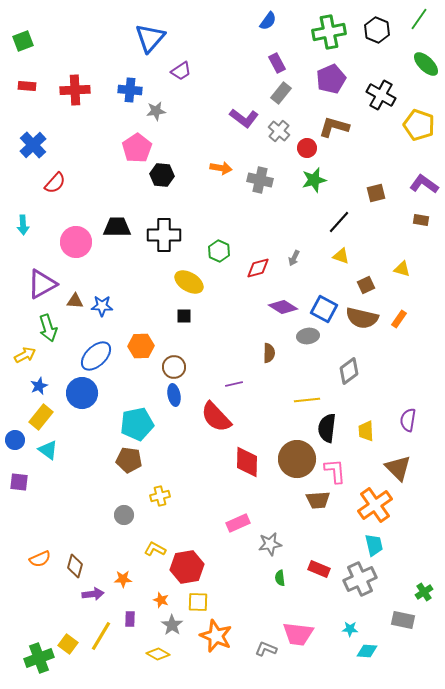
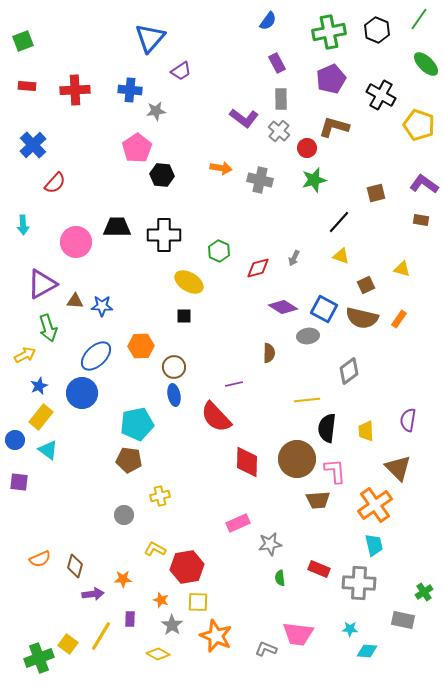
gray rectangle at (281, 93): moved 6 px down; rotated 40 degrees counterclockwise
gray cross at (360, 579): moved 1 px left, 4 px down; rotated 28 degrees clockwise
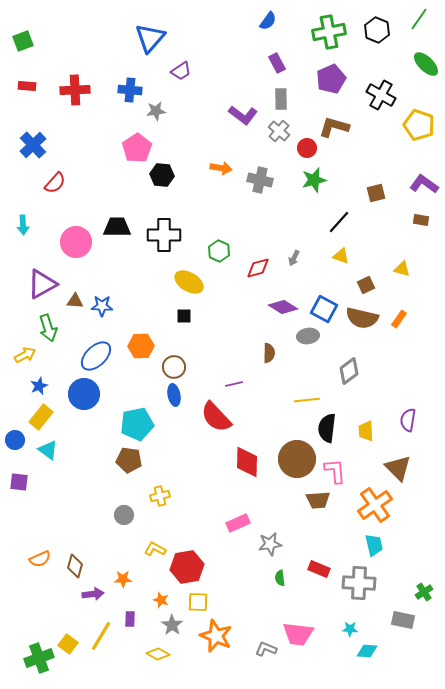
purple L-shape at (244, 118): moved 1 px left, 3 px up
blue circle at (82, 393): moved 2 px right, 1 px down
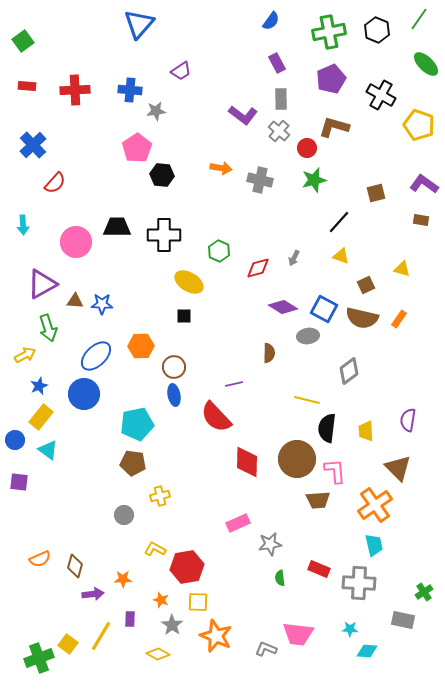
blue semicircle at (268, 21): moved 3 px right
blue triangle at (150, 38): moved 11 px left, 14 px up
green square at (23, 41): rotated 15 degrees counterclockwise
blue star at (102, 306): moved 2 px up
yellow line at (307, 400): rotated 20 degrees clockwise
brown pentagon at (129, 460): moved 4 px right, 3 px down
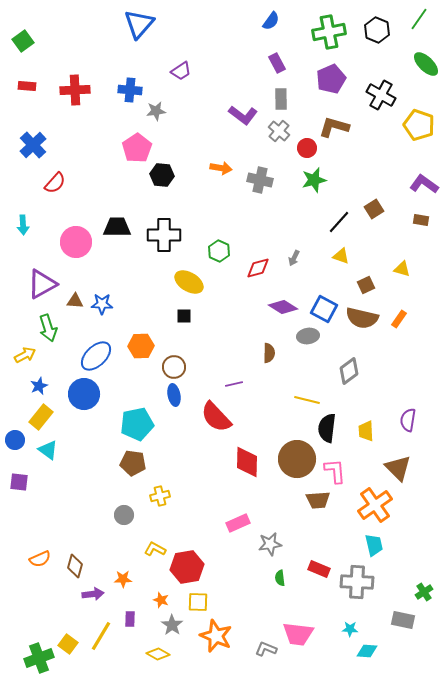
brown square at (376, 193): moved 2 px left, 16 px down; rotated 18 degrees counterclockwise
gray cross at (359, 583): moved 2 px left, 1 px up
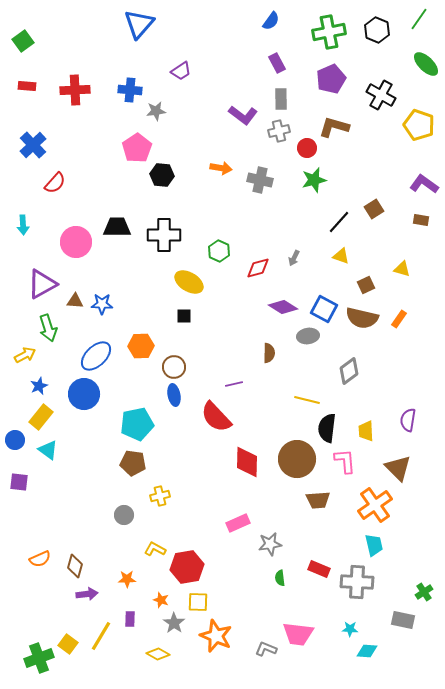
gray cross at (279, 131): rotated 35 degrees clockwise
pink L-shape at (335, 471): moved 10 px right, 10 px up
orange star at (123, 579): moved 4 px right
purple arrow at (93, 594): moved 6 px left
gray star at (172, 625): moved 2 px right, 2 px up
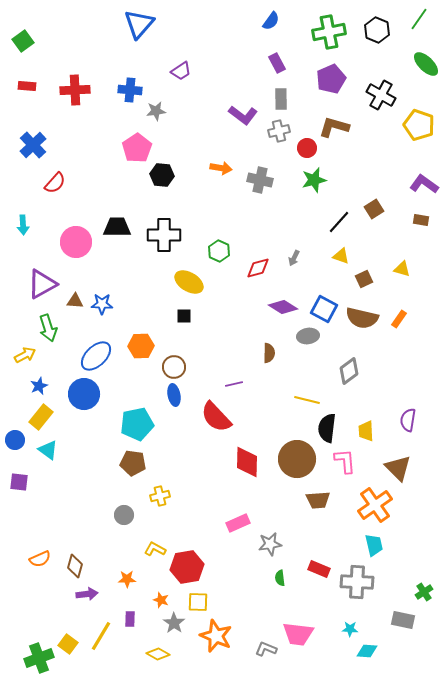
brown square at (366, 285): moved 2 px left, 6 px up
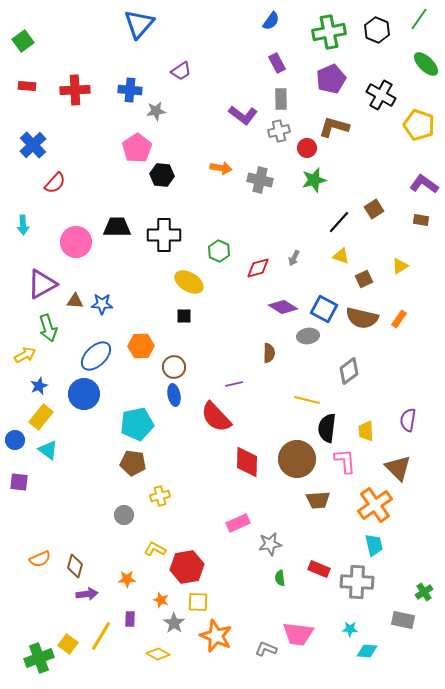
yellow triangle at (402, 269): moved 2 px left, 3 px up; rotated 48 degrees counterclockwise
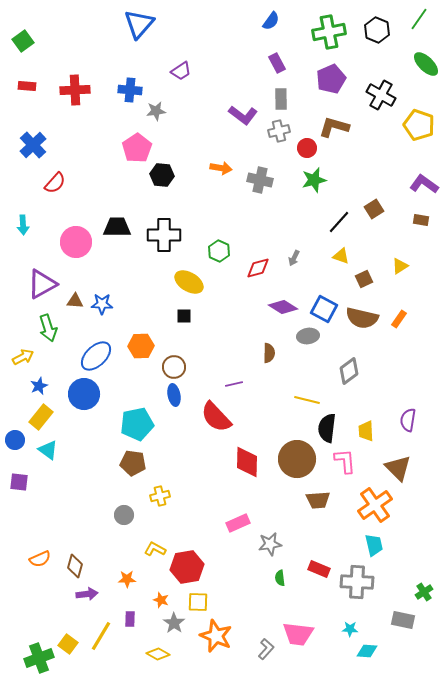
yellow arrow at (25, 355): moved 2 px left, 2 px down
gray L-shape at (266, 649): rotated 110 degrees clockwise
